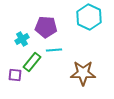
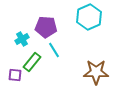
cyan hexagon: rotated 10 degrees clockwise
cyan line: rotated 63 degrees clockwise
brown star: moved 13 px right, 1 px up
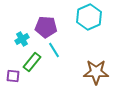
purple square: moved 2 px left, 1 px down
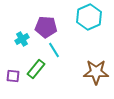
green rectangle: moved 4 px right, 7 px down
